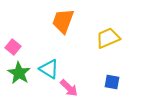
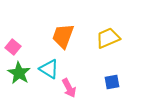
orange trapezoid: moved 15 px down
blue square: rotated 21 degrees counterclockwise
pink arrow: rotated 18 degrees clockwise
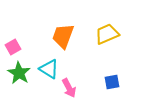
yellow trapezoid: moved 1 px left, 4 px up
pink square: rotated 21 degrees clockwise
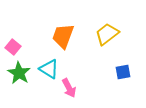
yellow trapezoid: rotated 15 degrees counterclockwise
pink square: rotated 21 degrees counterclockwise
blue square: moved 11 px right, 10 px up
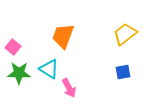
yellow trapezoid: moved 18 px right
green star: rotated 30 degrees counterclockwise
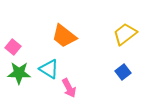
orange trapezoid: moved 1 px right; rotated 72 degrees counterclockwise
blue square: rotated 28 degrees counterclockwise
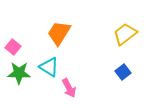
orange trapezoid: moved 5 px left, 3 px up; rotated 84 degrees clockwise
cyan triangle: moved 2 px up
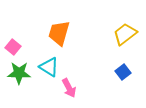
orange trapezoid: rotated 16 degrees counterclockwise
